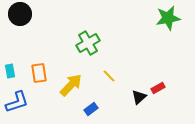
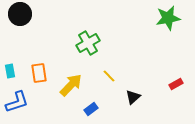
red rectangle: moved 18 px right, 4 px up
black triangle: moved 6 px left
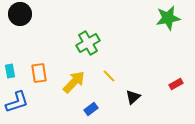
yellow arrow: moved 3 px right, 3 px up
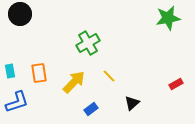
black triangle: moved 1 px left, 6 px down
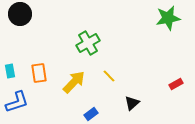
blue rectangle: moved 5 px down
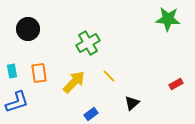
black circle: moved 8 px right, 15 px down
green star: moved 1 px down; rotated 15 degrees clockwise
cyan rectangle: moved 2 px right
